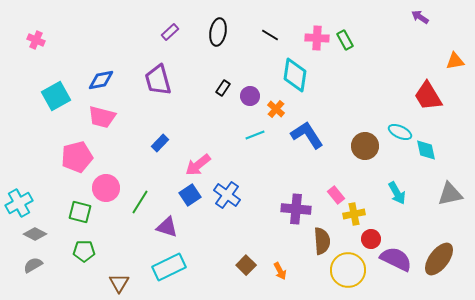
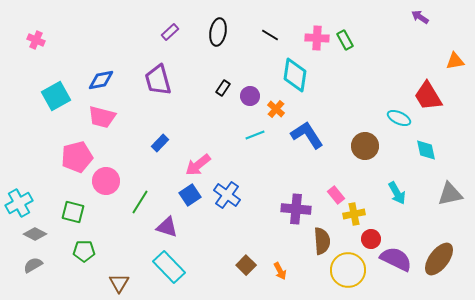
cyan ellipse at (400, 132): moved 1 px left, 14 px up
pink circle at (106, 188): moved 7 px up
green square at (80, 212): moved 7 px left
cyan rectangle at (169, 267): rotated 72 degrees clockwise
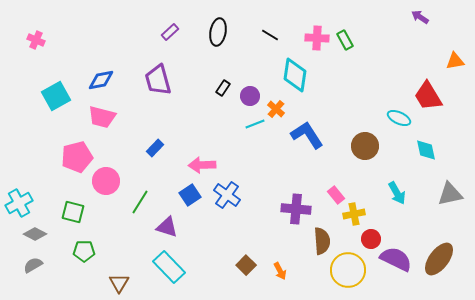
cyan line at (255, 135): moved 11 px up
blue rectangle at (160, 143): moved 5 px left, 5 px down
pink arrow at (198, 165): moved 4 px right; rotated 36 degrees clockwise
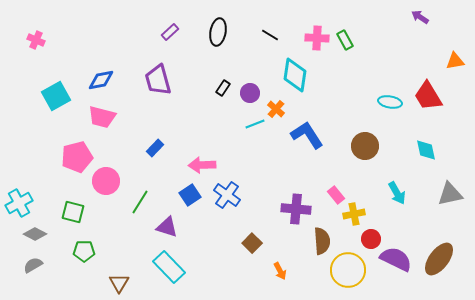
purple circle at (250, 96): moved 3 px up
cyan ellipse at (399, 118): moved 9 px left, 16 px up; rotated 15 degrees counterclockwise
brown square at (246, 265): moved 6 px right, 22 px up
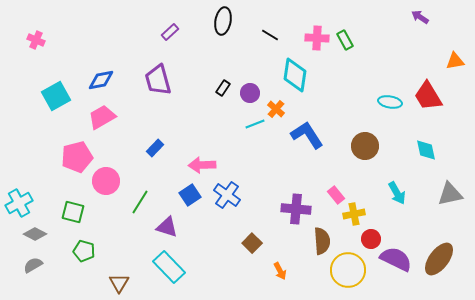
black ellipse at (218, 32): moved 5 px right, 11 px up
pink trapezoid at (102, 117): rotated 136 degrees clockwise
green pentagon at (84, 251): rotated 15 degrees clockwise
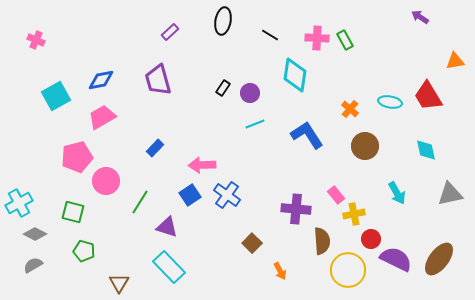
orange cross at (276, 109): moved 74 px right
